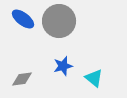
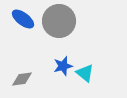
cyan triangle: moved 9 px left, 5 px up
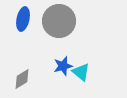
blue ellipse: rotated 65 degrees clockwise
cyan triangle: moved 4 px left, 1 px up
gray diamond: rotated 25 degrees counterclockwise
